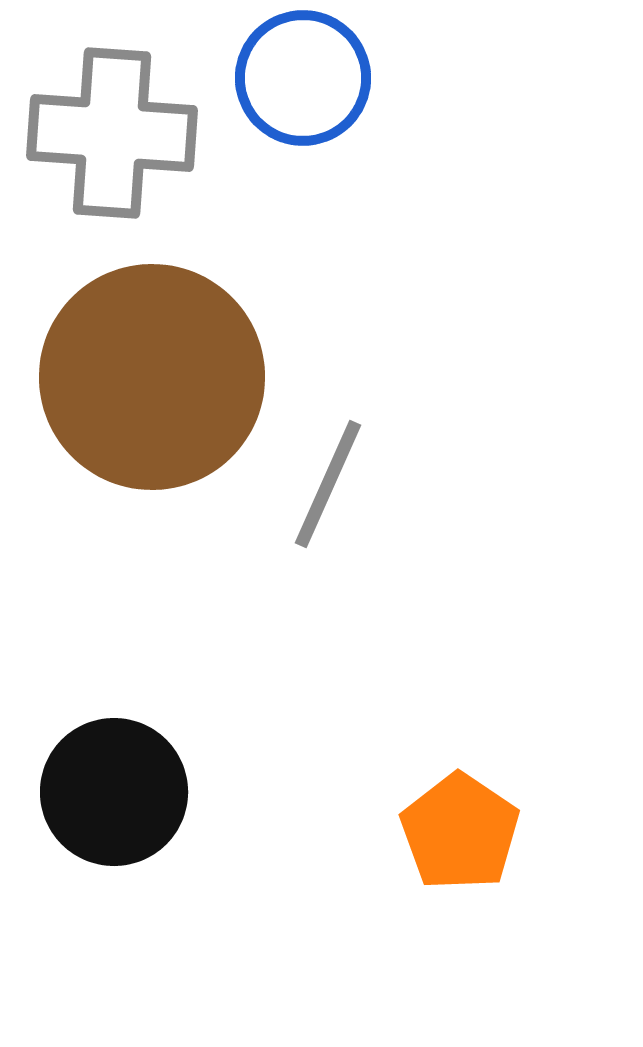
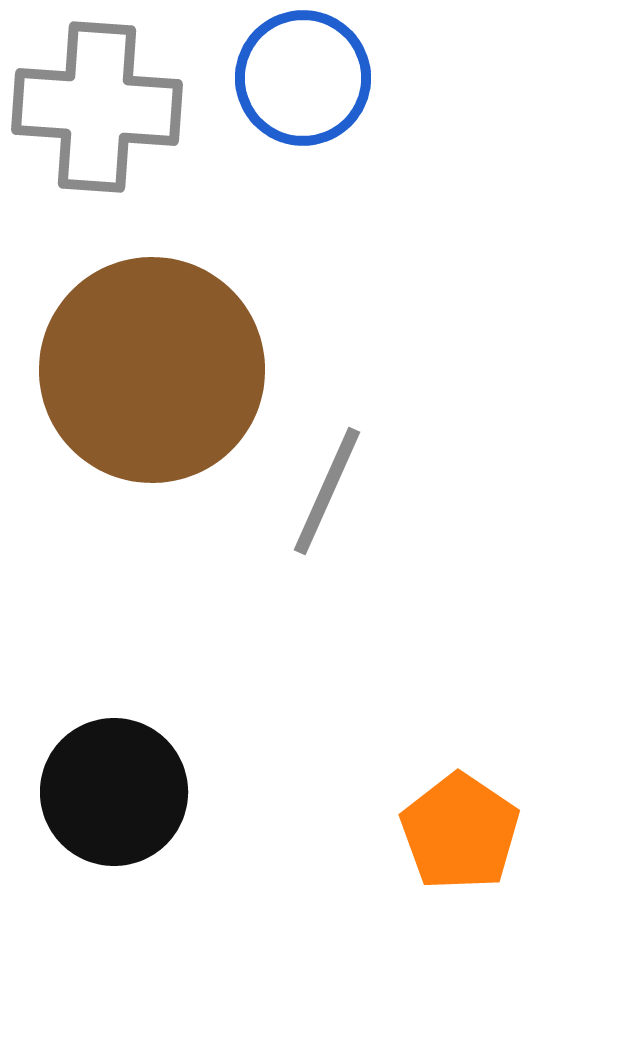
gray cross: moved 15 px left, 26 px up
brown circle: moved 7 px up
gray line: moved 1 px left, 7 px down
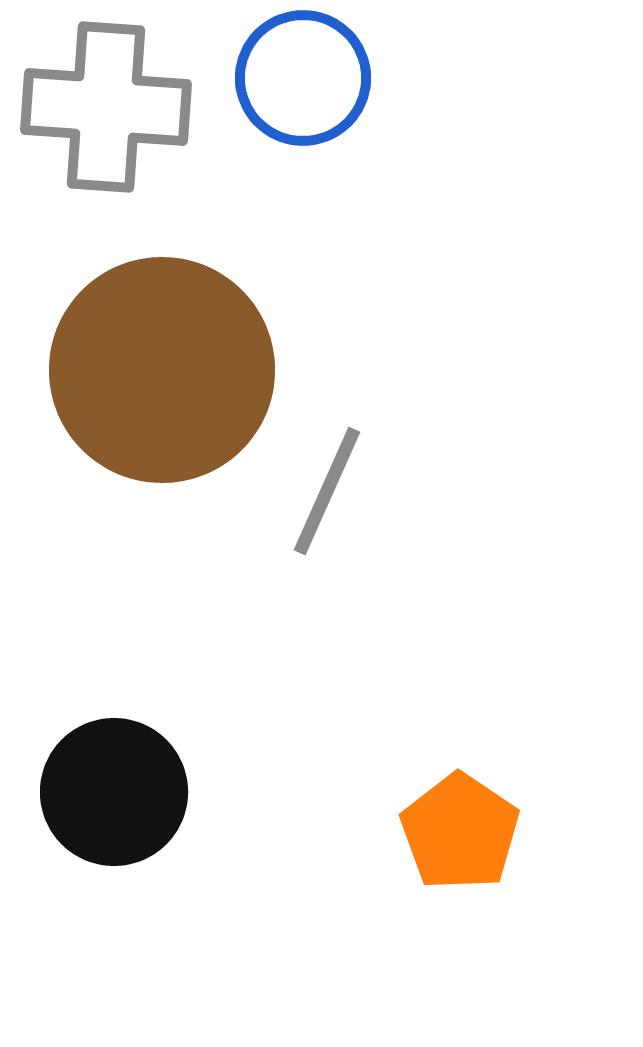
gray cross: moved 9 px right
brown circle: moved 10 px right
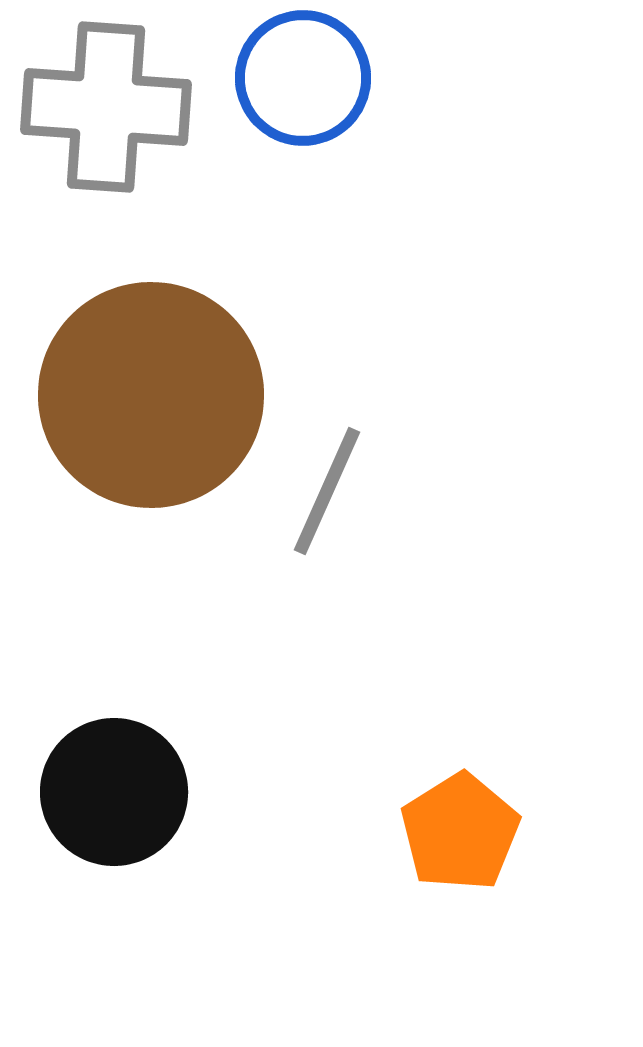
brown circle: moved 11 px left, 25 px down
orange pentagon: rotated 6 degrees clockwise
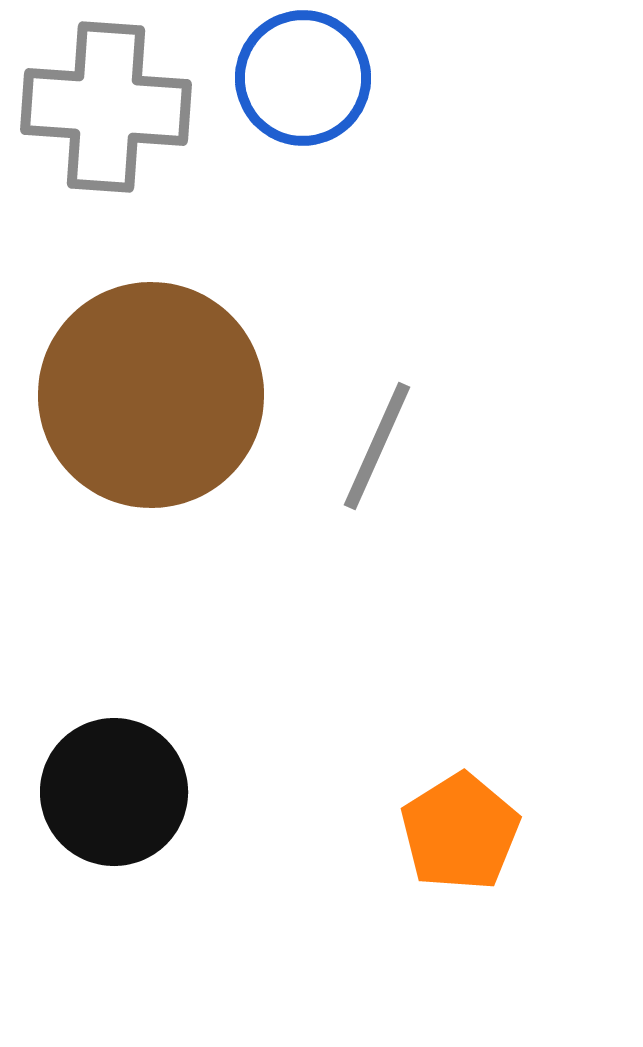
gray line: moved 50 px right, 45 px up
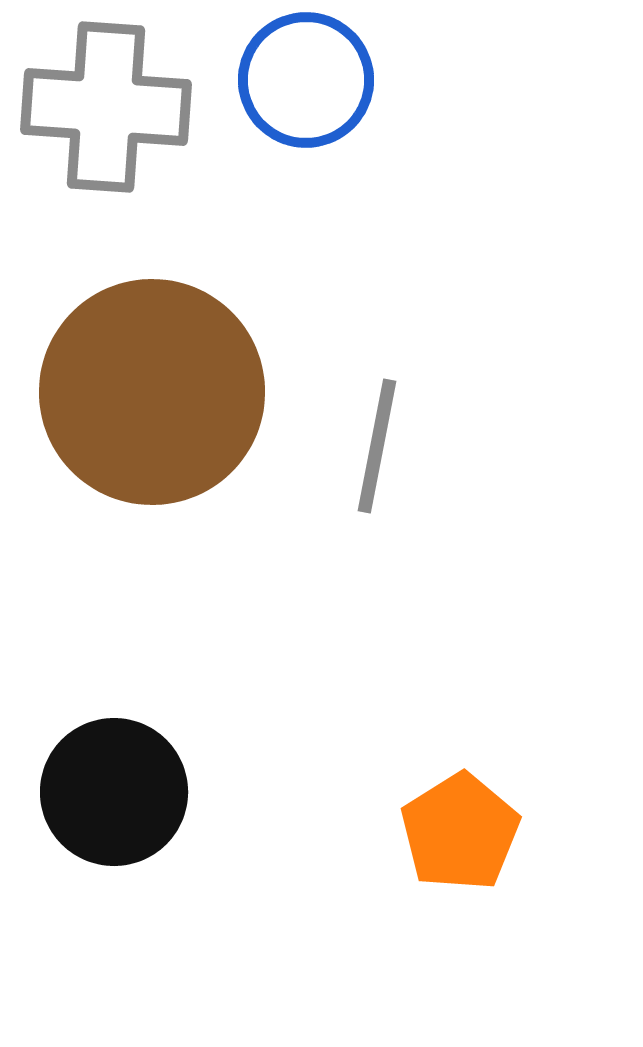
blue circle: moved 3 px right, 2 px down
brown circle: moved 1 px right, 3 px up
gray line: rotated 13 degrees counterclockwise
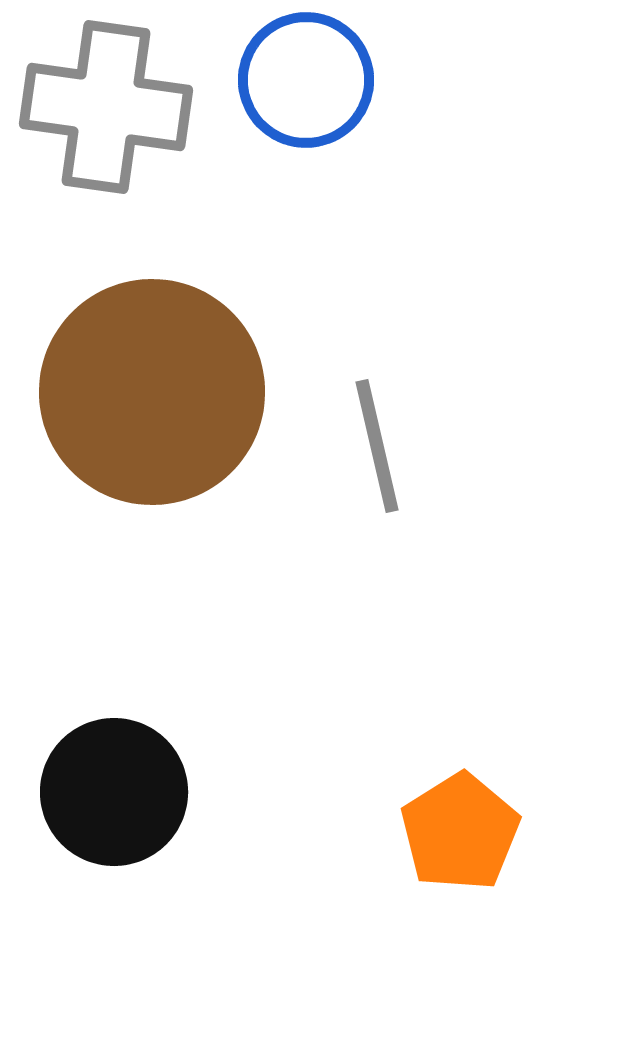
gray cross: rotated 4 degrees clockwise
gray line: rotated 24 degrees counterclockwise
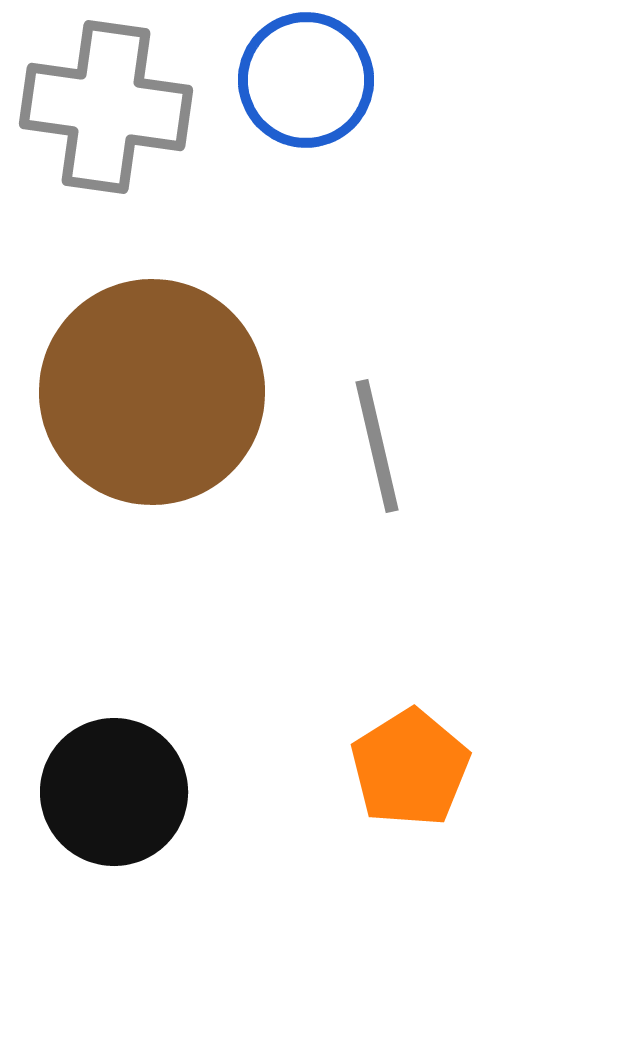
orange pentagon: moved 50 px left, 64 px up
